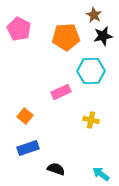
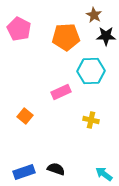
black star: moved 3 px right; rotated 12 degrees clockwise
blue rectangle: moved 4 px left, 24 px down
cyan arrow: moved 3 px right
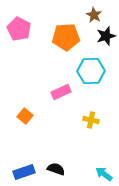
black star: rotated 18 degrees counterclockwise
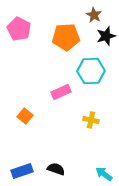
blue rectangle: moved 2 px left, 1 px up
